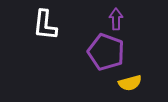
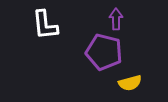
white L-shape: rotated 12 degrees counterclockwise
purple pentagon: moved 2 px left; rotated 6 degrees counterclockwise
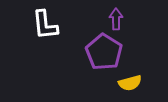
purple pentagon: rotated 18 degrees clockwise
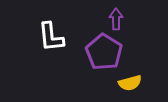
white L-shape: moved 6 px right, 12 px down
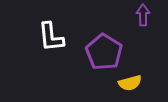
purple arrow: moved 27 px right, 4 px up
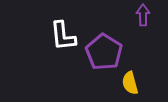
white L-shape: moved 12 px right, 1 px up
yellow semicircle: rotated 90 degrees clockwise
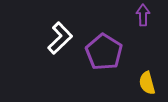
white L-shape: moved 3 px left, 2 px down; rotated 128 degrees counterclockwise
yellow semicircle: moved 17 px right
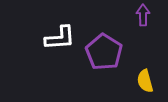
white L-shape: rotated 40 degrees clockwise
yellow semicircle: moved 2 px left, 2 px up
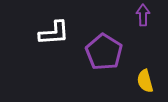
white L-shape: moved 6 px left, 5 px up
